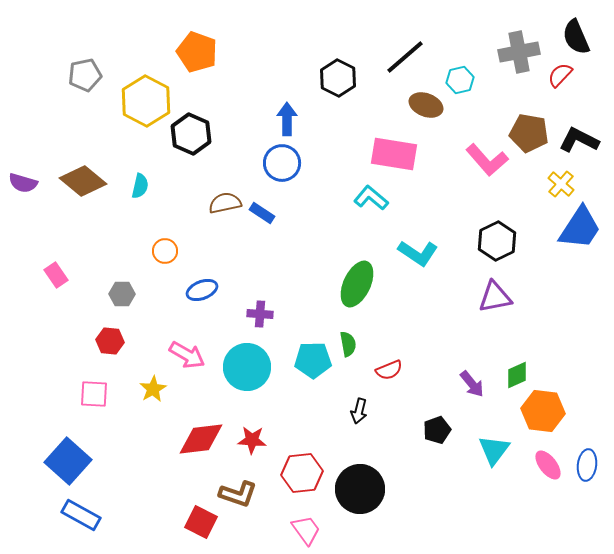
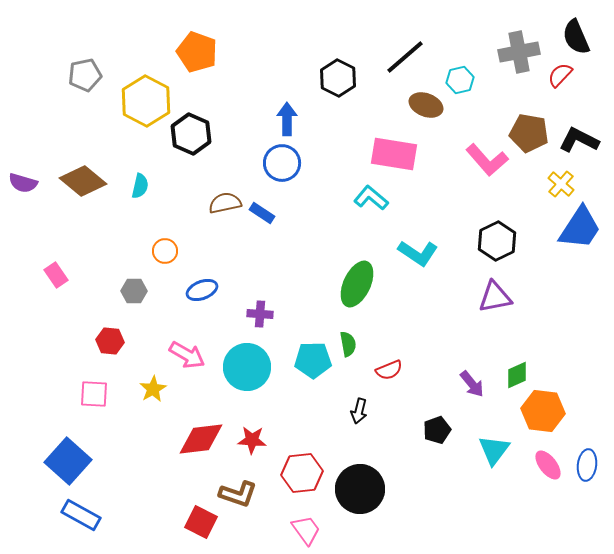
gray hexagon at (122, 294): moved 12 px right, 3 px up
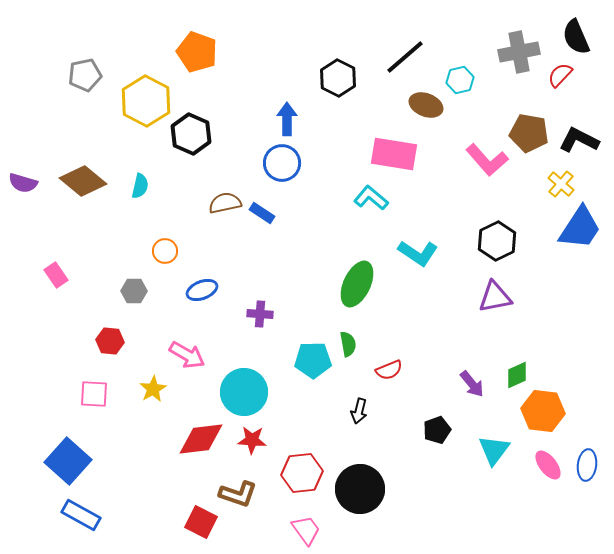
cyan circle at (247, 367): moved 3 px left, 25 px down
